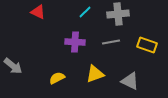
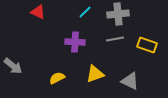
gray line: moved 4 px right, 3 px up
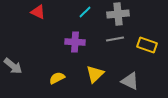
yellow triangle: rotated 24 degrees counterclockwise
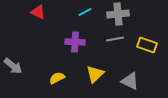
cyan line: rotated 16 degrees clockwise
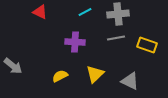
red triangle: moved 2 px right
gray line: moved 1 px right, 1 px up
yellow semicircle: moved 3 px right, 2 px up
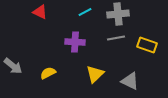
yellow semicircle: moved 12 px left, 3 px up
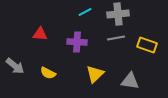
red triangle: moved 22 px down; rotated 21 degrees counterclockwise
purple cross: moved 2 px right
gray arrow: moved 2 px right
yellow semicircle: rotated 126 degrees counterclockwise
gray triangle: rotated 18 degrees counterclockwise
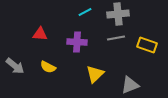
yellow semicircle: moved 6 px up
gray triangle: moved 4 px down; rotated 30 degrees counterclockwise
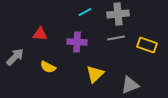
gray arrow: moved 9 px up; rotated 84 degrees counterclockwise
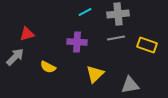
red triangle: moved 13 px left; rotated 21 degrees counterclockwise
gray triangle: rotated 12 degrees clockwise
